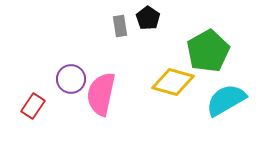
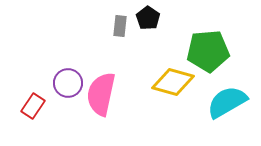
gray rectangle: rotated 15 degrees clockwise
green pentagon: rotated 24 degrees clockwise
purple circle: moved 3 px left, 4 px down
cyan semicircle: moved 1 px right, 2 px down
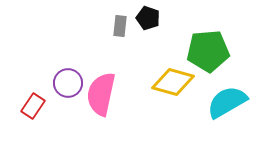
black pentagon: rotated 15 degrees counterclockwise
